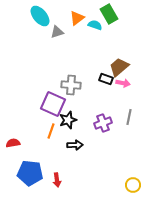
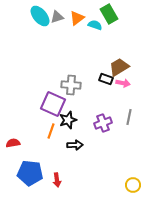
gray triangle: moved 15 px up
brown trapezoid: rotated 10 degrees clockwise
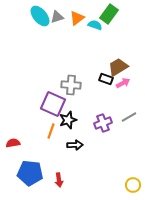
green rectangle: rotated 66 degrees clockwise
brown trapezoid: moved 1 px left
pink arrow: rotated 40 degrees counterclockwise
gray line: rotated 49 degrees clockwise
red arrow: moved 2 px right
